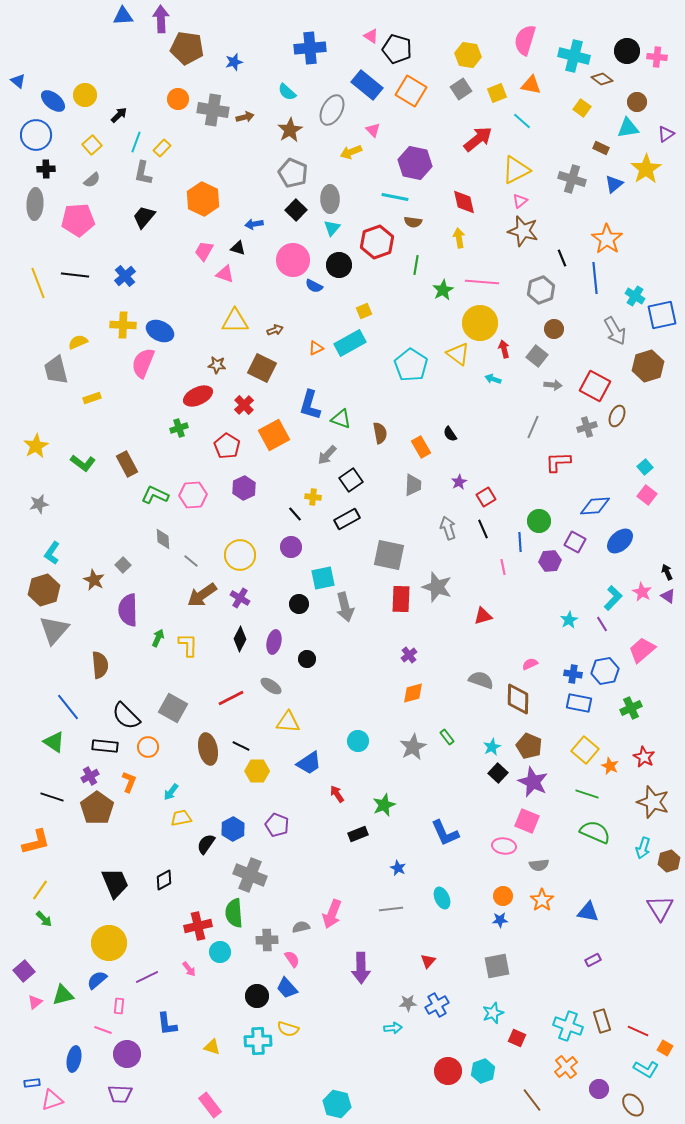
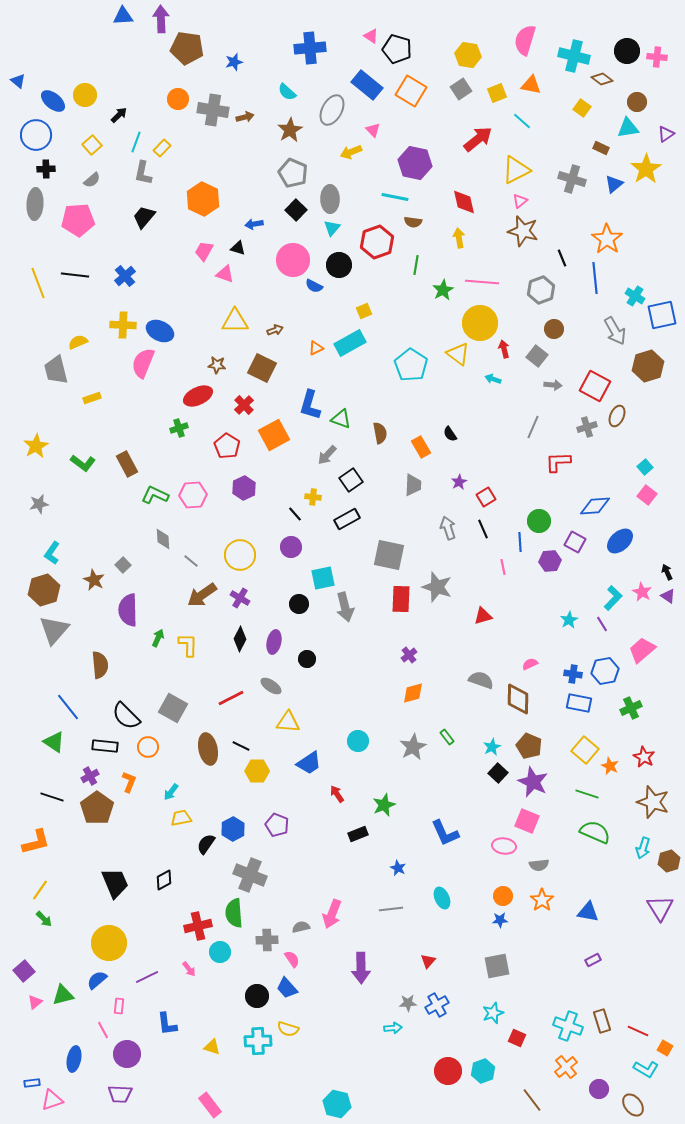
pink line at (103, 1030): rotated 42 degrees clockwise
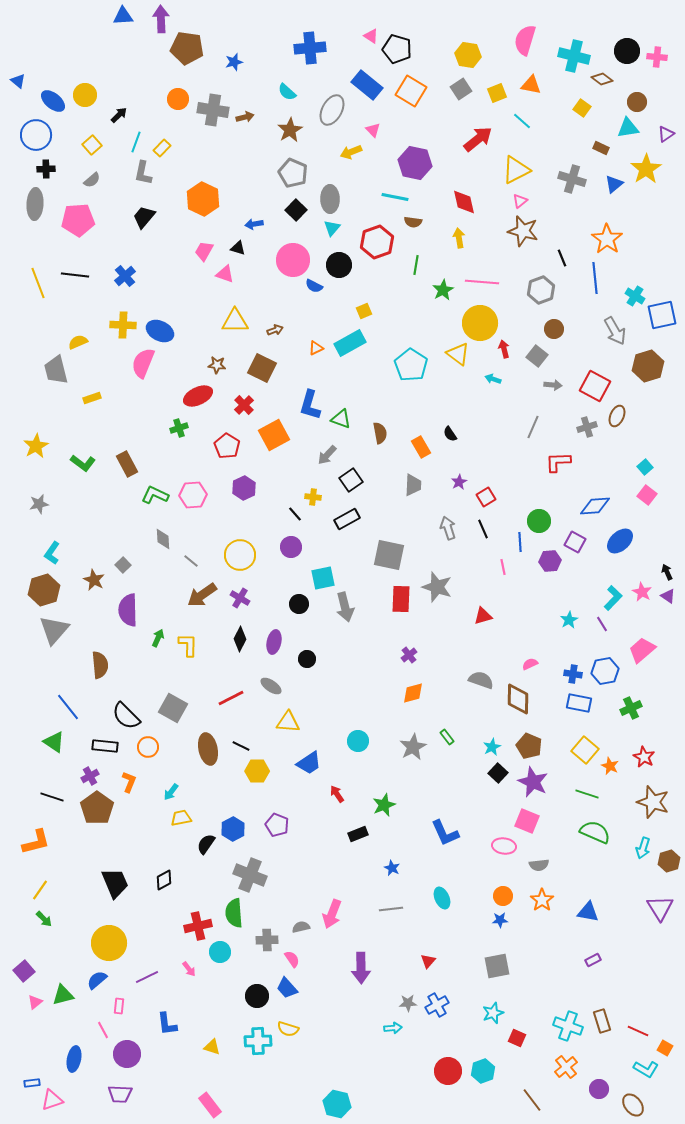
blue star at (398, 868): moved 6 px left
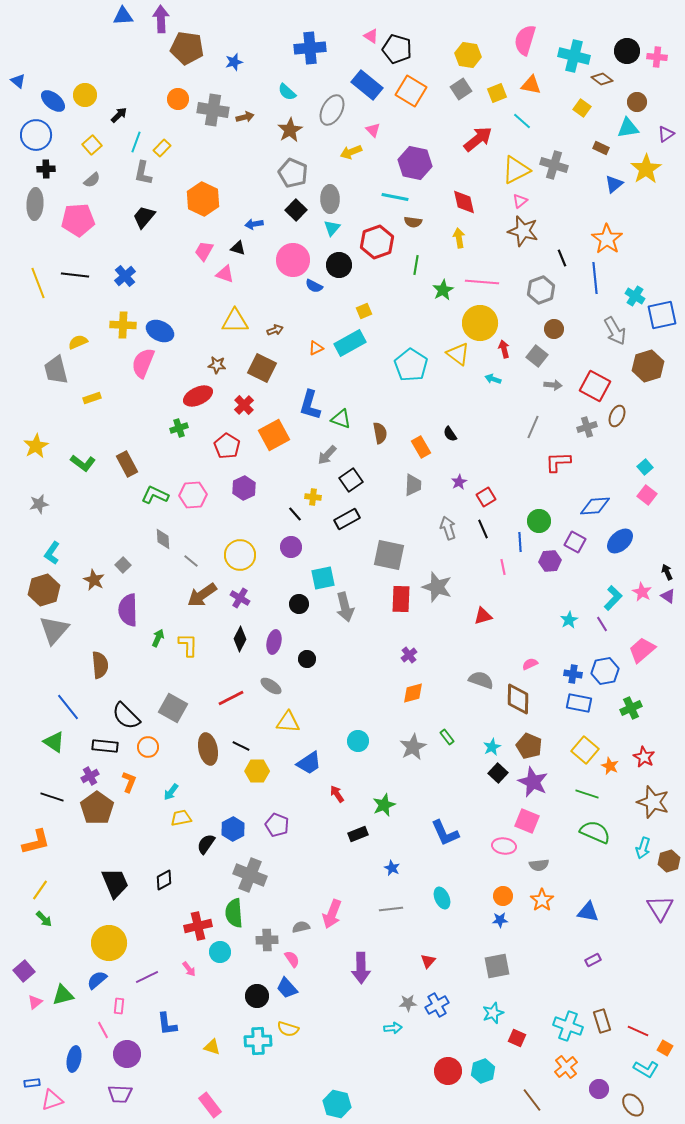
gray cross at (572, 179): moved 18 px left, 14 px up
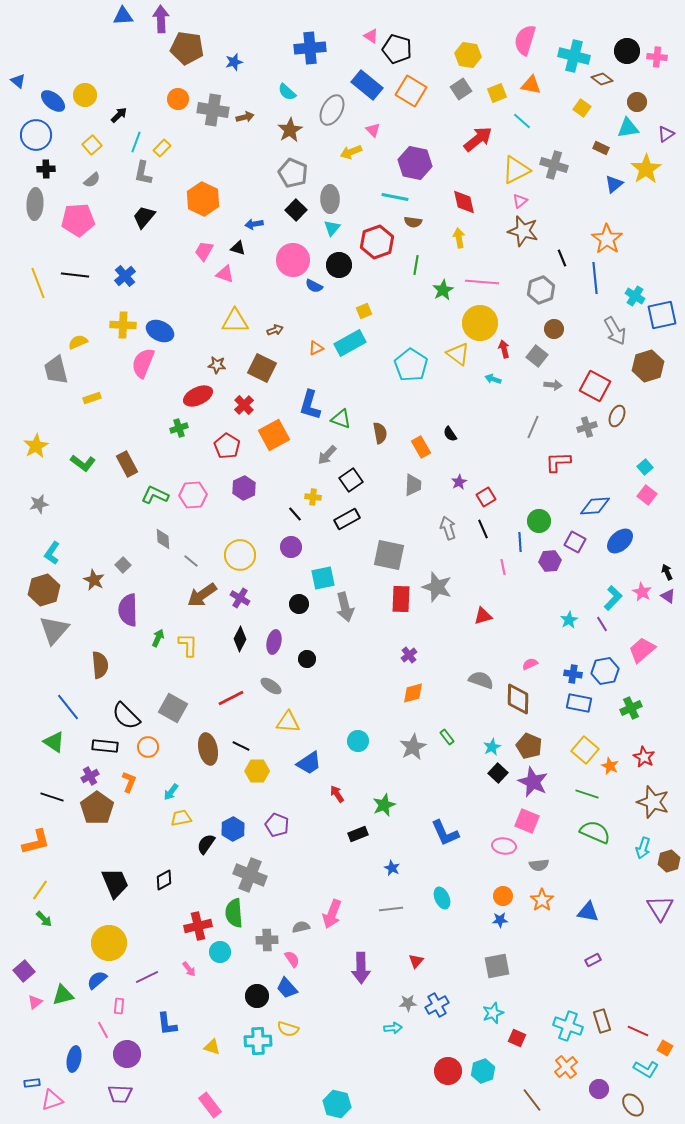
red triangle at (428, 961): moved 12 px left
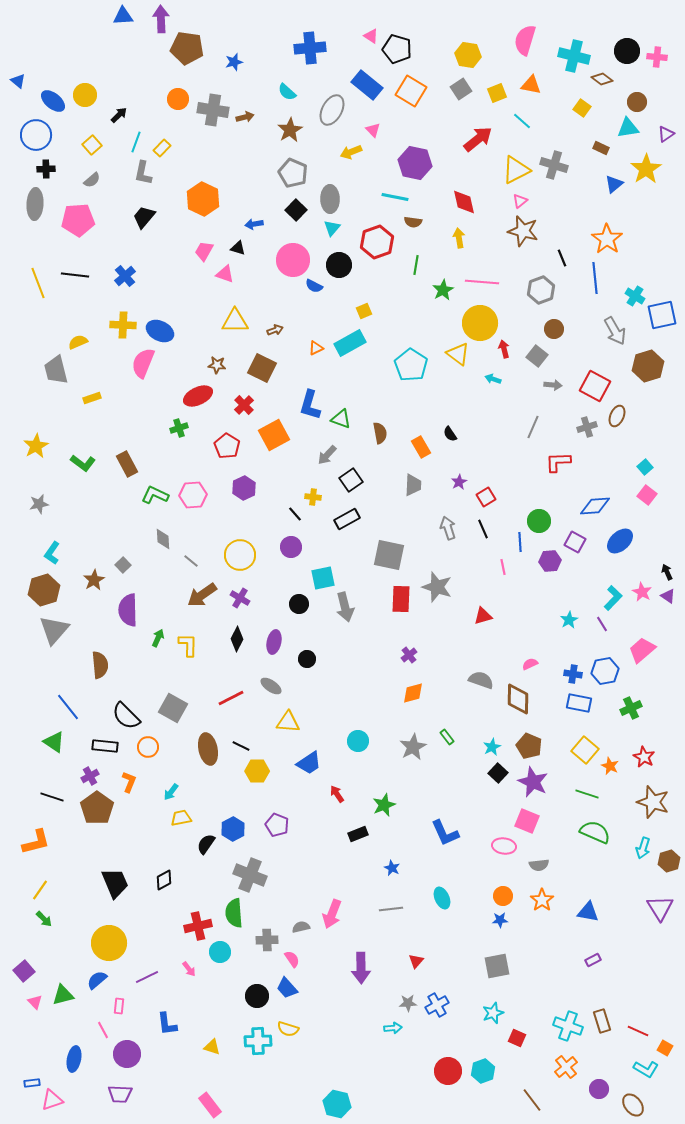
brown star at (94, 580): rotated 15 degrees clockwise
black diamond at (240, 639): moved 3 px left
pink triangle at (35, 1002): rotated 35 degrees counterclockwise
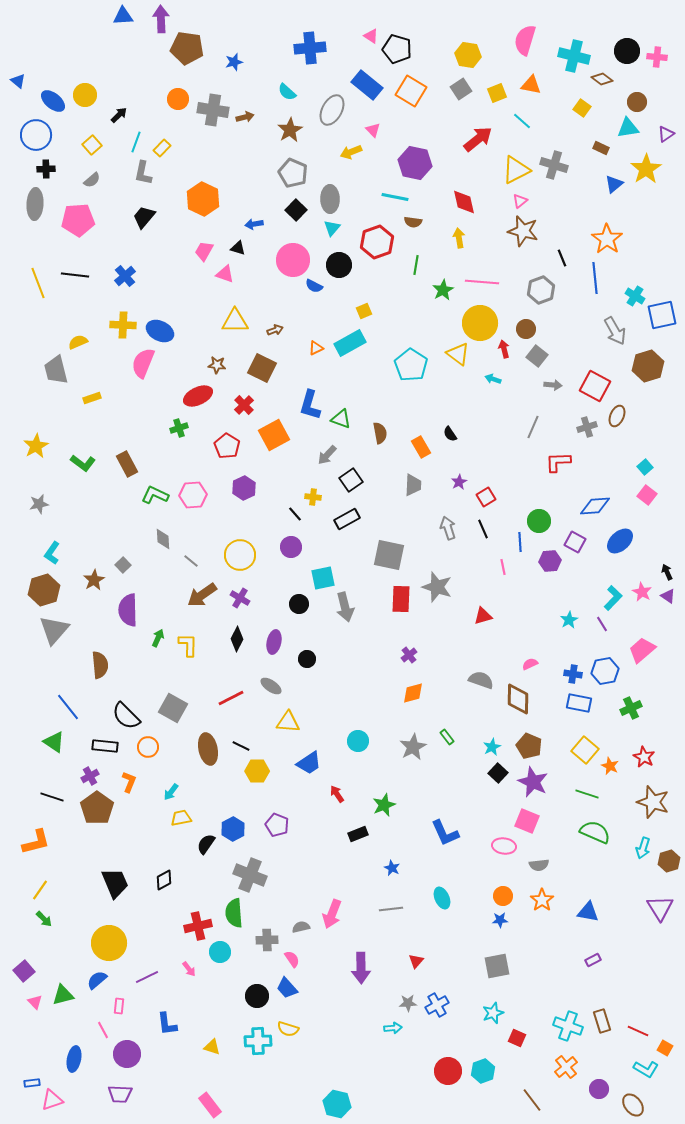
brown circle at (554, 329): moved 28 px left
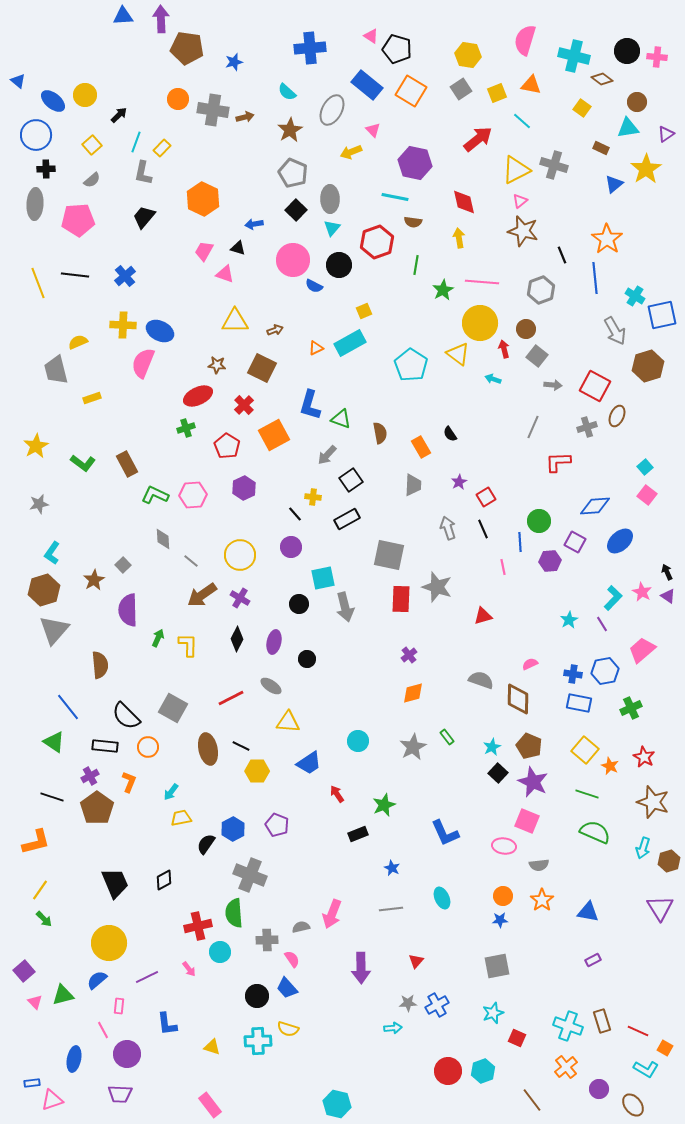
black line at (562, 258): moved 3 px up
green cross at (179, 428): moved 7 px right
